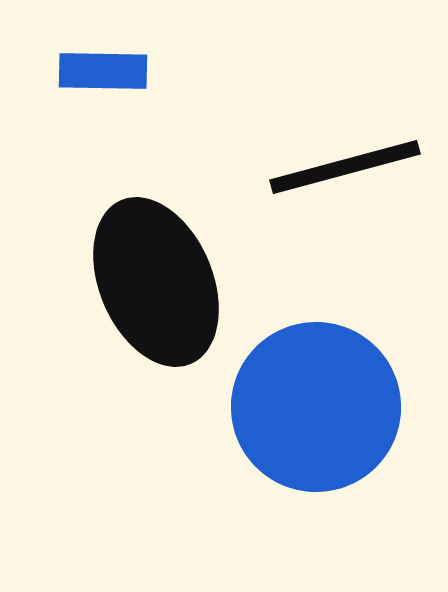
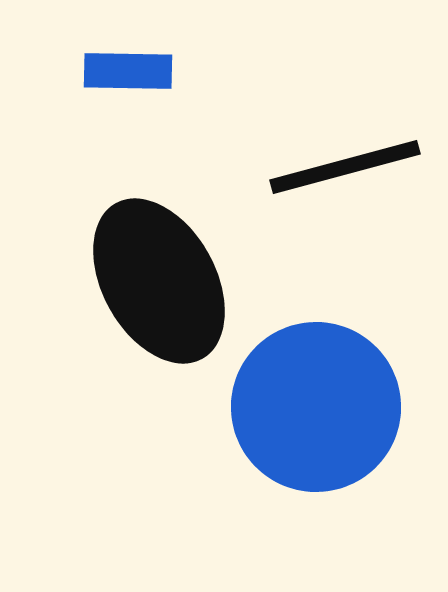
blue rectangle: moved 25 px right
black ellipse: moved 3 px right, 1 px up; rotated 6 degrees counterclockwise
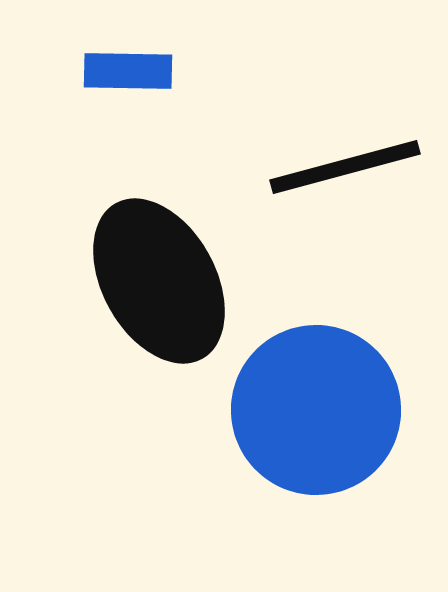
blue circle: moved 3 px down
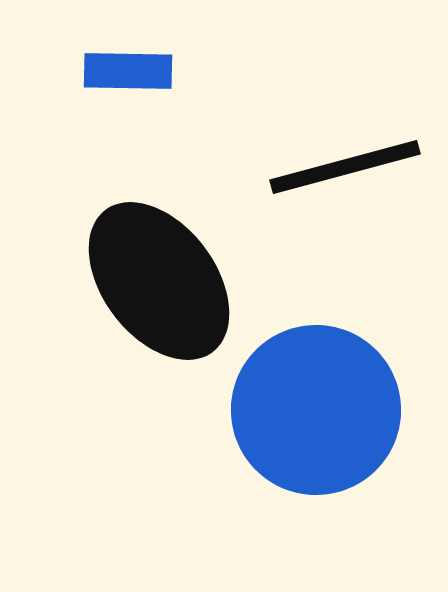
black ellipse: rotated 8 degrees counterclockwise
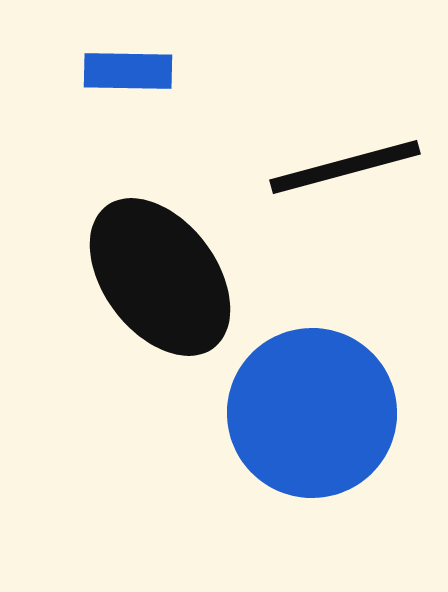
black ellipse: moved 1 px right, 4 px up
blue circle: moved 4 px left, 3 px down
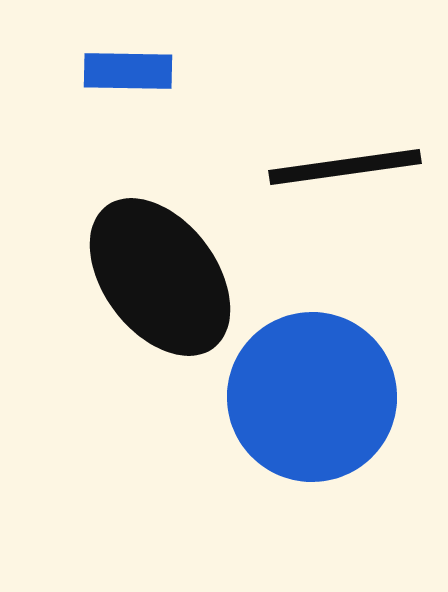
black line: rotated 7 degrees clockwise
blue circle: moved 16 px up
